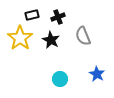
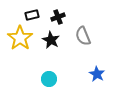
cyan circle: moved 11 px left
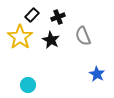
black rectangle: rotated 32 degrees counterclockwise
yellow star: moved 1 px up
cyan circle: moved 21 px left, 6 px down
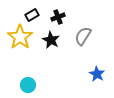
black rectangle: rotated 16 degrees clockwise
gray semicircle: rotated 54 degrees clockwise
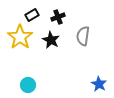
gray semicircle: rotated 24 degrees counterclockwise
blue star: moved 2 px right, 10 px down
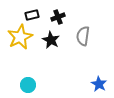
black rectangle: rotated 16 degrees clockwise
yellow star: rotated 10 degrees clockwise
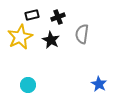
gray semicircle: moved 1 px left, 2 px up
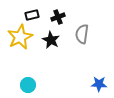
blue star: rotated 28 degrees counterclockwise
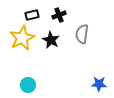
black cross: moved 1 px right, 2 px up
yellow star: moved 2 px right, 1 px down
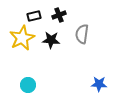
black rectangle: moved 2 px right, 1 px down
black star: rotated 24 degrees counterclockwise
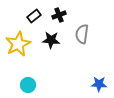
black rectangle: rotated 24 degrees counterclockwise
yellow star: moved 4 px left, 6 px down
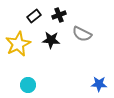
gray semicircle: rotated 72 degrees counterclockwise
